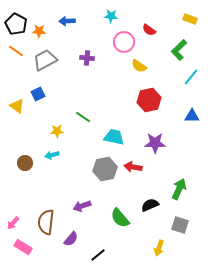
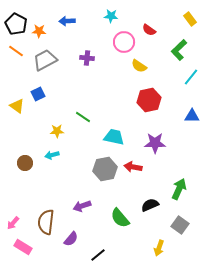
yellow rectangle: rotated 32 degrees clockwise
gray square: rotated 18 degrees clockwise
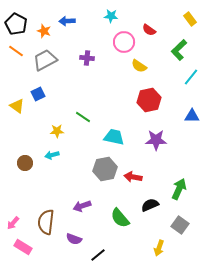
orange star: moved 5 px right; rotated 16 degrees clockwise
purple star: moved 1 px right, 3 px up
red arrow: moved 10 px down
purple semicircle: moved 3 px right; rotated 70 degrees clockwise
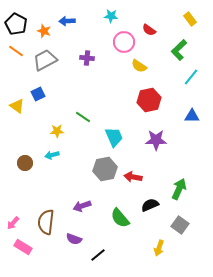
cyan trapezoid: rotated 55 degrees clockwise
